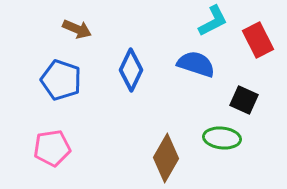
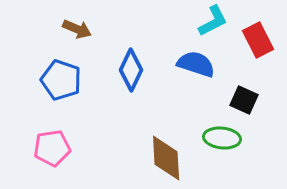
brown diamond: rotated 33 degrees counterclockwise
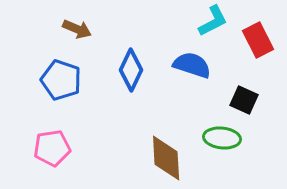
blue semicircle: moved 4 px left, 1 px down
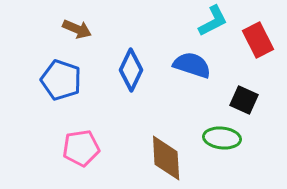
pink pentagon: moved 29 px right
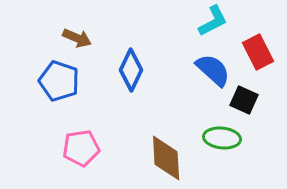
brown arrow: moved 9 px down
red rectangle: moved 12 px down
blue semicircle: moved 21 px right, 5 px down; rotated 24 degrees clockwise
blue pentagon: moved 2 px left, 1 px down
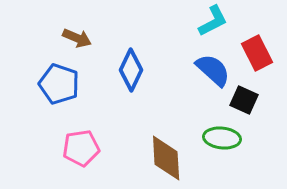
red rectangle: moved 1 px left, 1 px down
blue pentagon: moved 3 px down
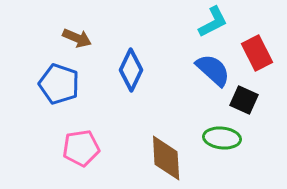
cyan L-shape: moved 1 px down
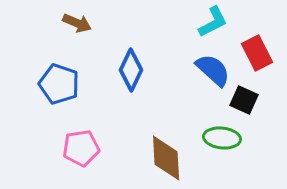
brown arrow: moved 15 px up
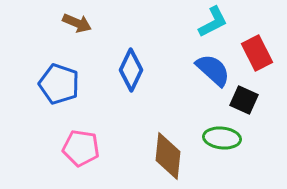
pink pentagon: rotated 18 degrees clockwise
brown diamond: moved 2 px right, 2 px up; rotated 9 degrees clockwise
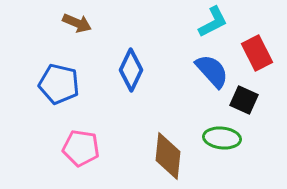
blue semicircle: moved 1 px left, 1 px down; rotated 6 degrees clockwise
blue pentagon: rotated 6 degrees counterclockwise
